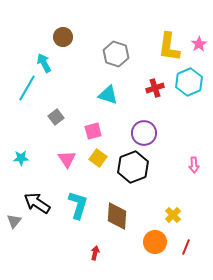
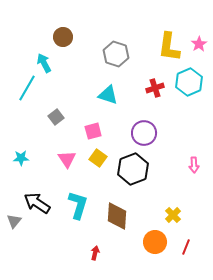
black hexagon: moved 2 px down
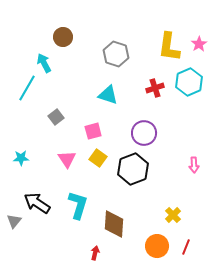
brown diamond: moved 3 px left, 8 px down
orange circle: moved 2 px right, 4 px down
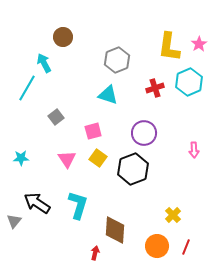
gray hexagon: moved 1 px right, 6 px down; rotated 20 degrees clockwise
pink arrow: moved 15 px up
brown diamond: moved 1 px right, 6 px down
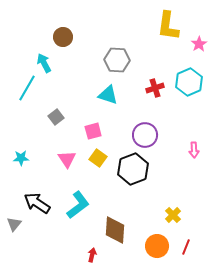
yellow L-shape: moved 1 px left, 21 px up
gray hexagon: rotated 25 degrees clockwise
purple circle: moved 1 px right, 2 px down
cyan L-shape: rotated 36 degrees clockwise
gray triangle: moved 3 px down
red arrow: moved 3 px left, 2 px down
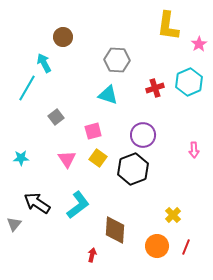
purple circle: moved 2 px left
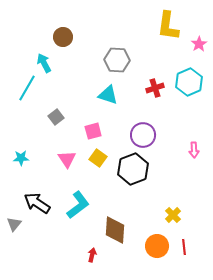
red line: moved 2 px left; rotated 28 degrees counterclockwise
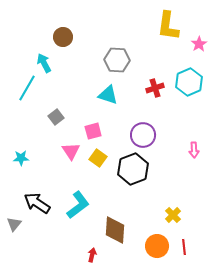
pink triangle: moved 4 px right, 8 px up
